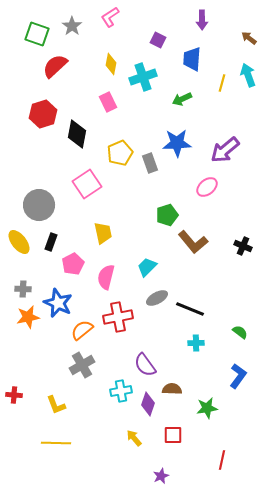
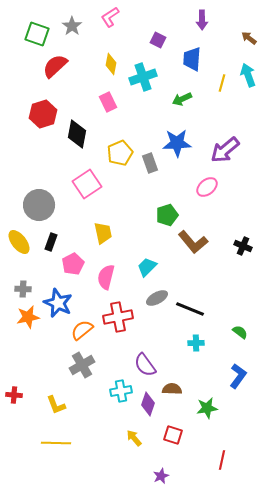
red square at (173, 435): rotated 18 degrees clockwise
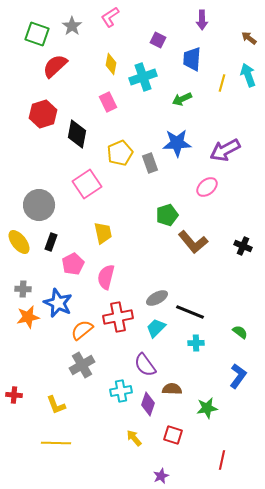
purple arrow at (225, 150): rotated 12 degrees clockwise
cyan trapezoid at (147, 267): moved 9 px right, 61 px down
black line at (190, 309): moved 3 px down
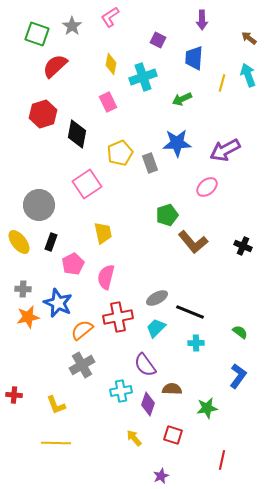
blue trapezoid at (192, 59): moved 2 px right, 1 px up
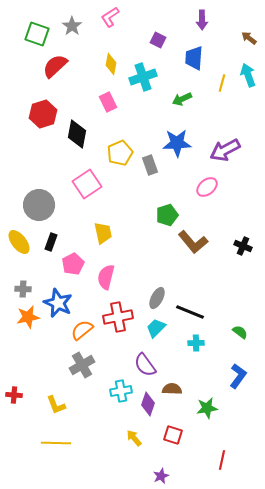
gray rectangle at (150, 163): moved 2 px down
gray ellipse at (157, 298): rotated 35 degrees counterclockwise
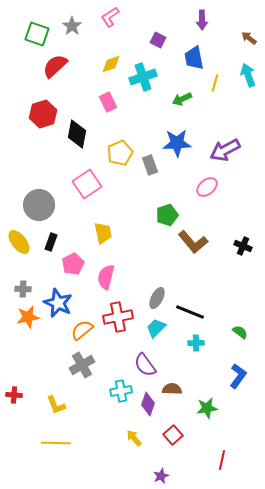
blue trapezoid at (194, 58): rotated 15 degrees counterclockwise
yellow diamond at (111, 64): rotated 60 degrees clockwise
yellow line at (222, 83): moved 7 px left
red square at (173, 435): rotated 30 degrees clockwise
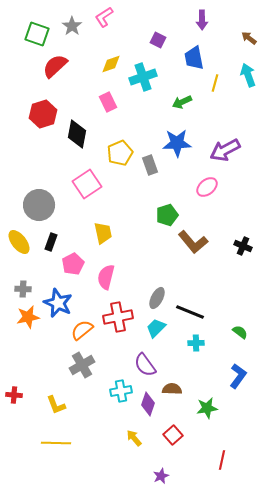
pink L-shape at (110, 17): moved 6 px left
green arrow at (182, 99): moved 3 px down
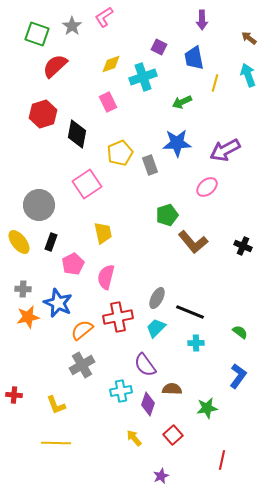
purple square at (158, 40): moved 1 px right, 7 px down
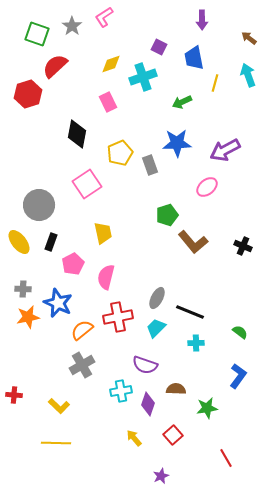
red hexagon at (43, 114): moved 15 px left, 20 px up
purple semicircle at (145, 365): rotated 35 degrees counterclockwise
brown semicircle at (172, 389): moved 4 px right
yellow L-shape at (56, 405): moved 3 px right, 1 px down; rotated 25 degrees counterclockwise
red line at (222, 460): moved 4 px right, 2 px up; rotated 42 degrees counterclockwise
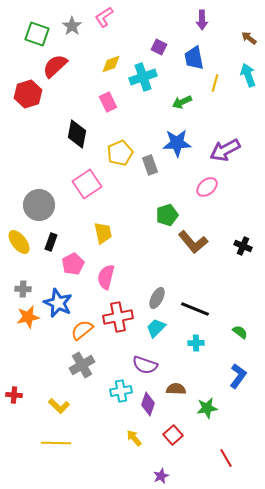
black line at (190, 312): moved 5 px right, 3 px up
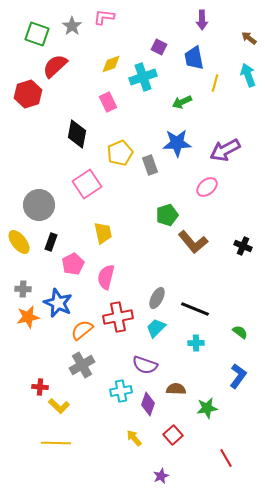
pink L-shape at (104, 17): rotated 40 degrees clockwise
red cross at (14, 395): moved 26 px right, 8 px up
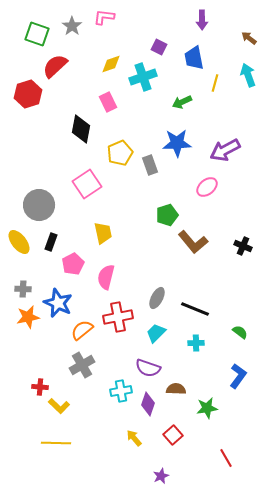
black diamond at (77, 134): moved 4 px right, 5 px up
cyan trapezoid at (156, 328): moved 5 px down
purple semicircle at (145, 365): moved 3 px right, 3 px down
